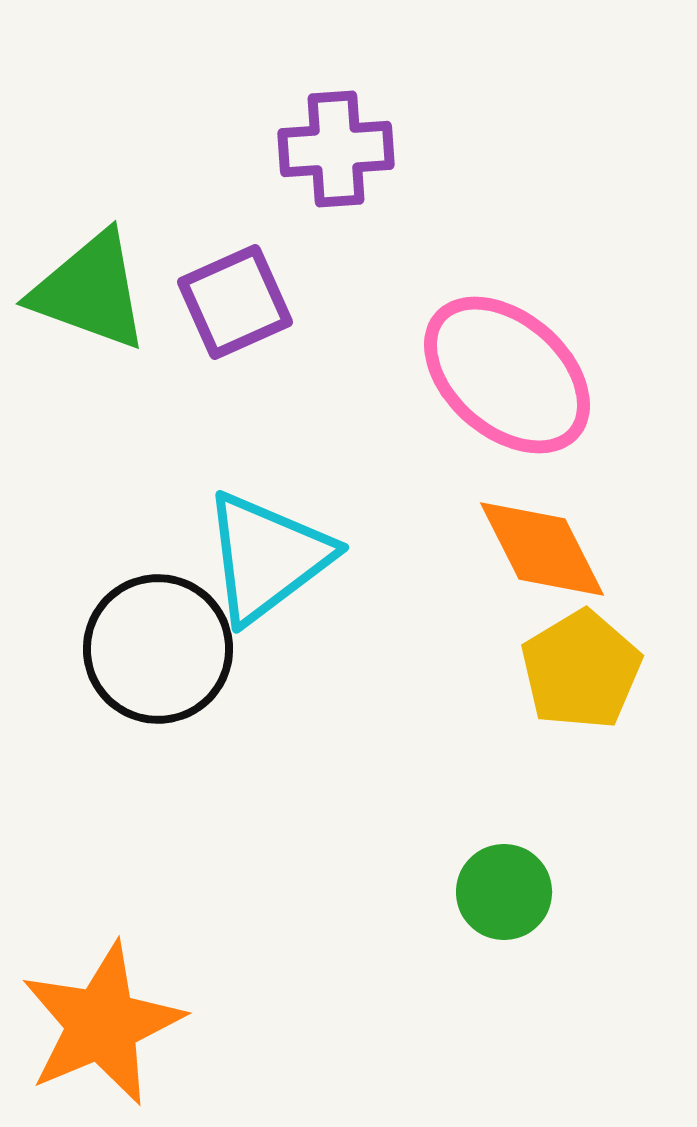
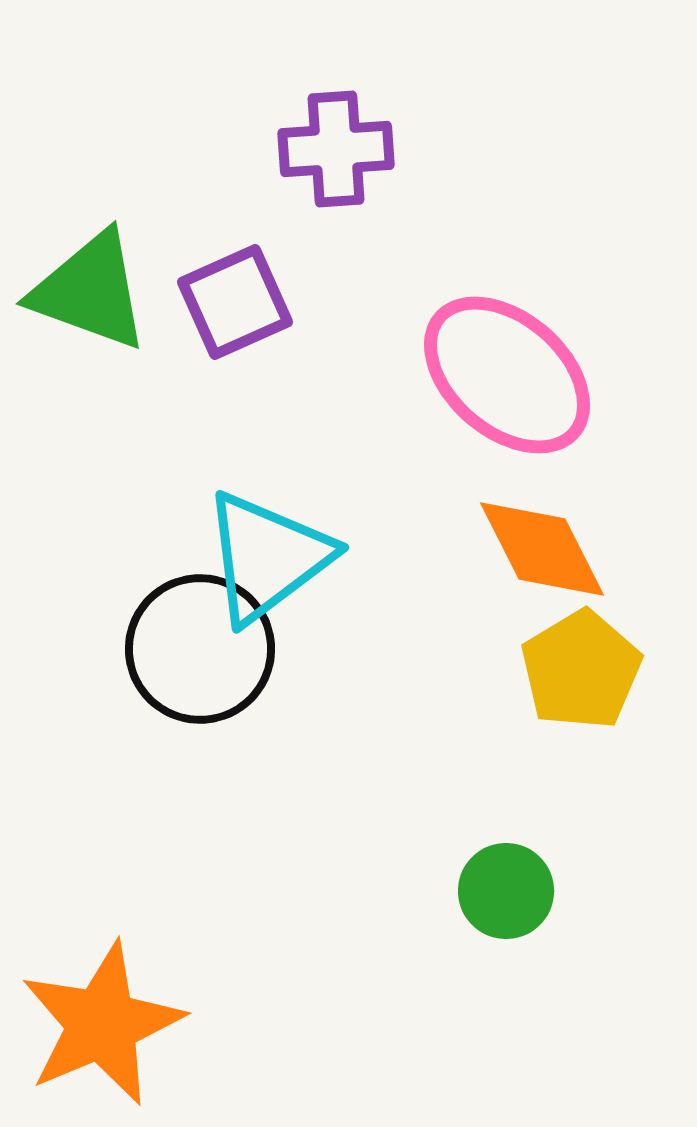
black circle: moved 42 px right
green circle: moved 2 px right, 1 px up
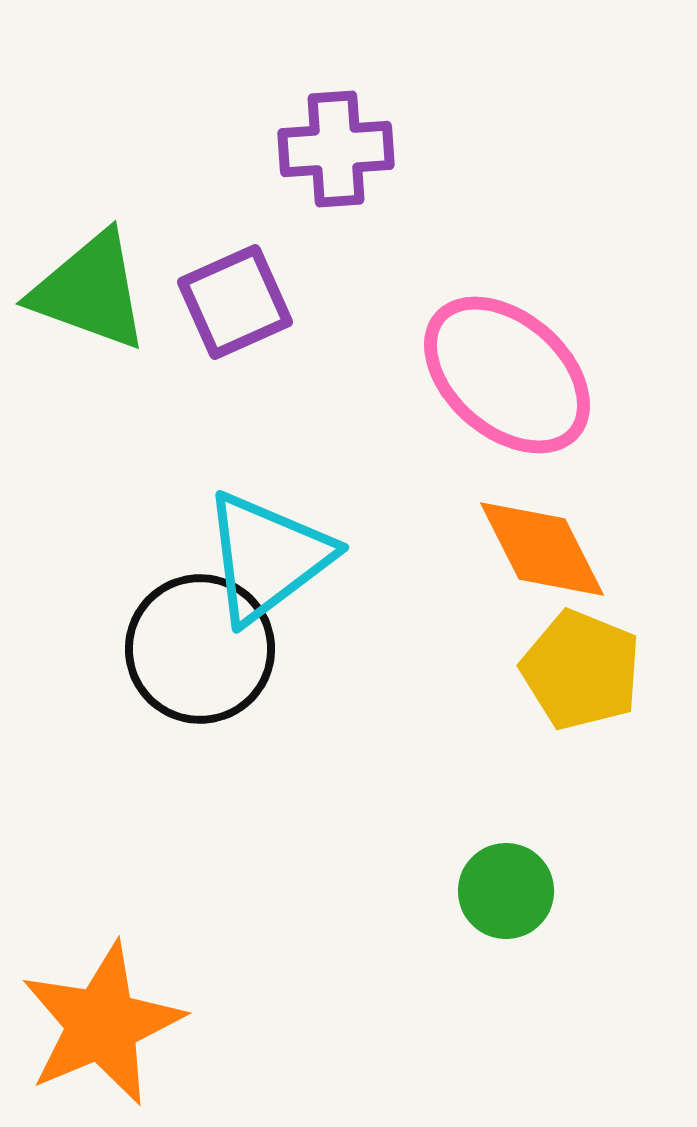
yellow pentagon: rotated 19 degrees counterclockwise
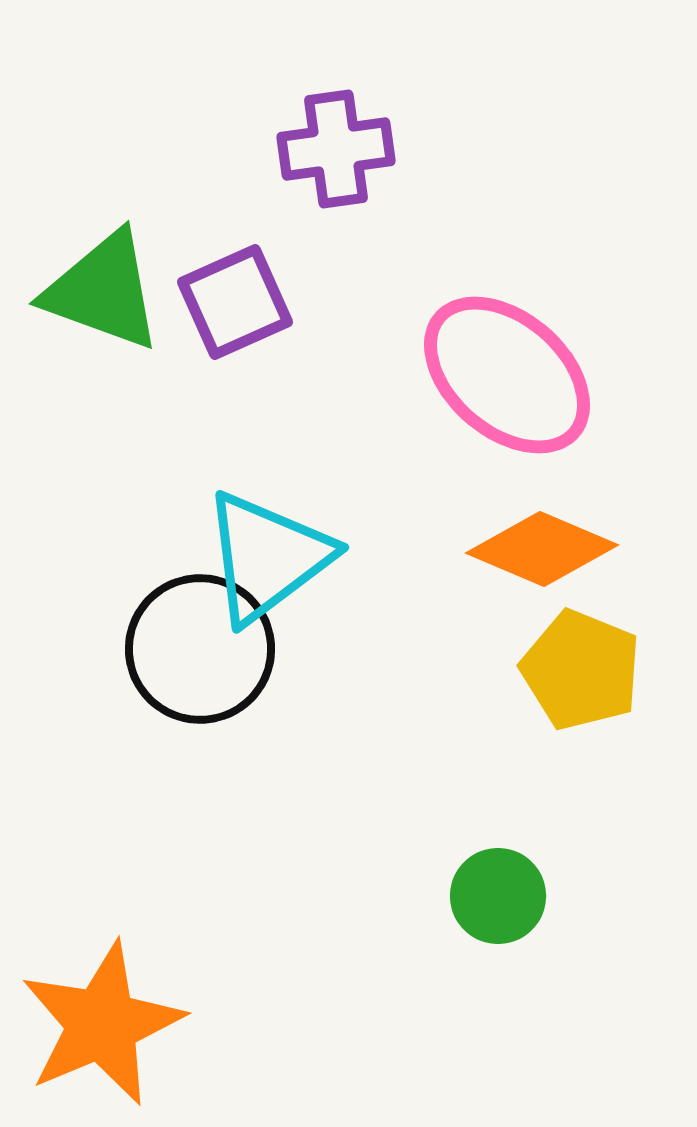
purple cross: rotated 4 degrees counterclockwise
green triangle: moved 13 px right
orange diamond: rotated 40 degrees counterclockwise
green circle: moved 8 px left, 5 px down
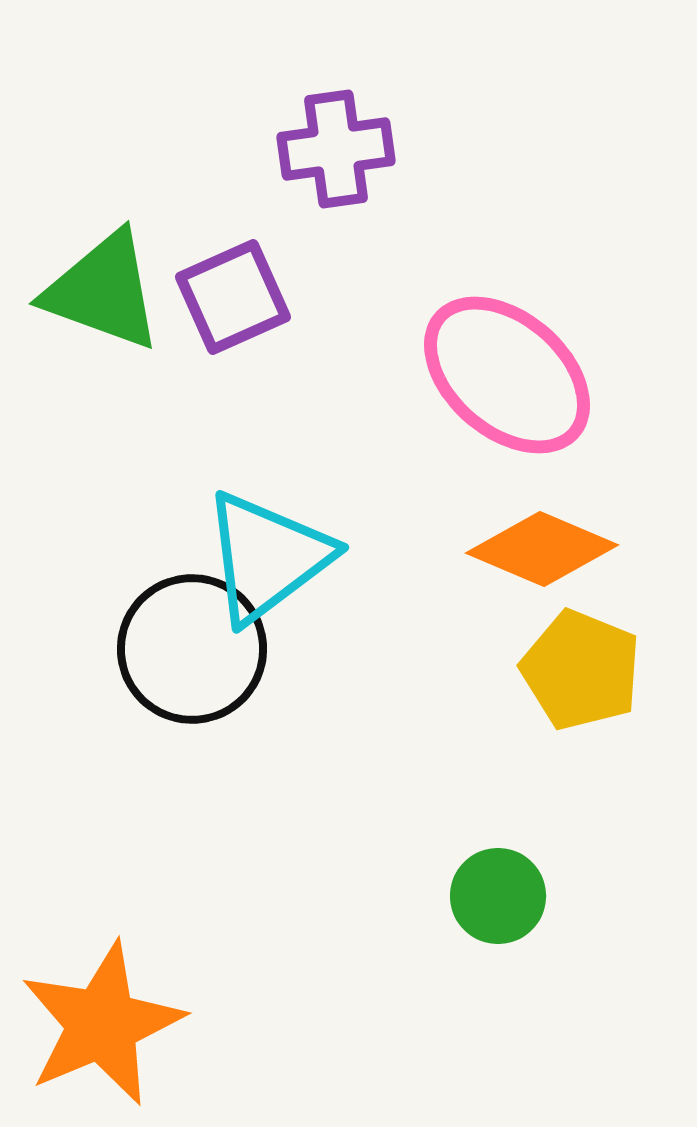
purple square: moved 2 px left, 5 px up
black circle: moved 8 px left
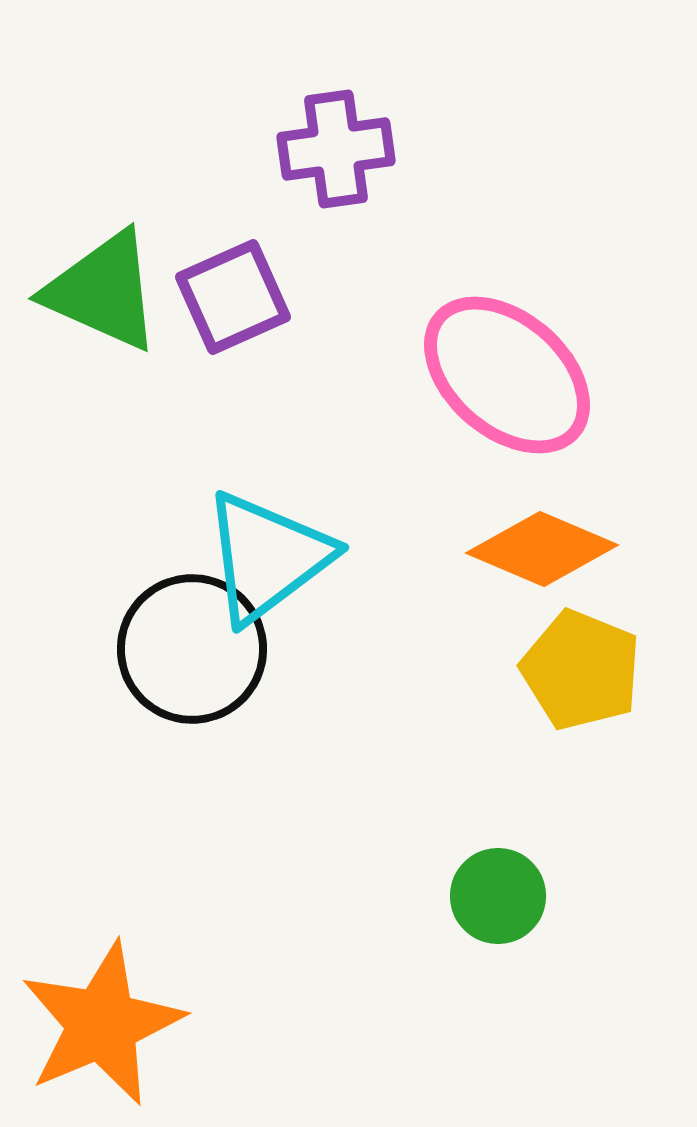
green triangle: rotated 4 degrees clockwise
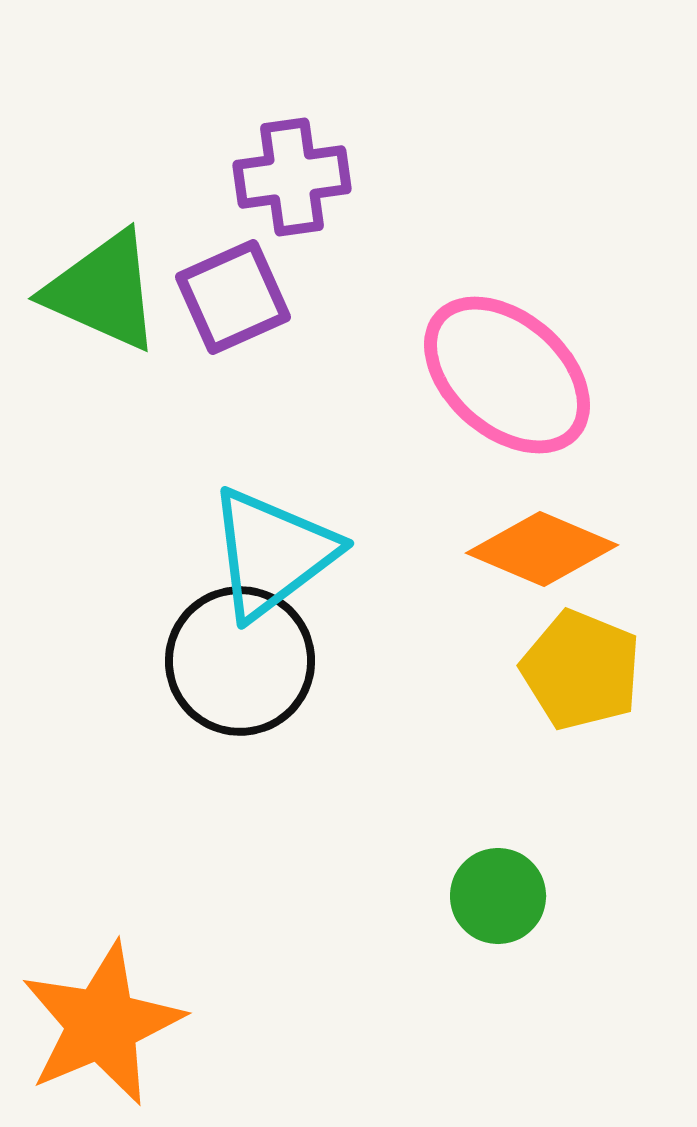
purple cross: moved 44 px left, 28 px down
cyan triangle: moved 5 px right, 4 px up
black circle: moved 48 px right, 12 px down
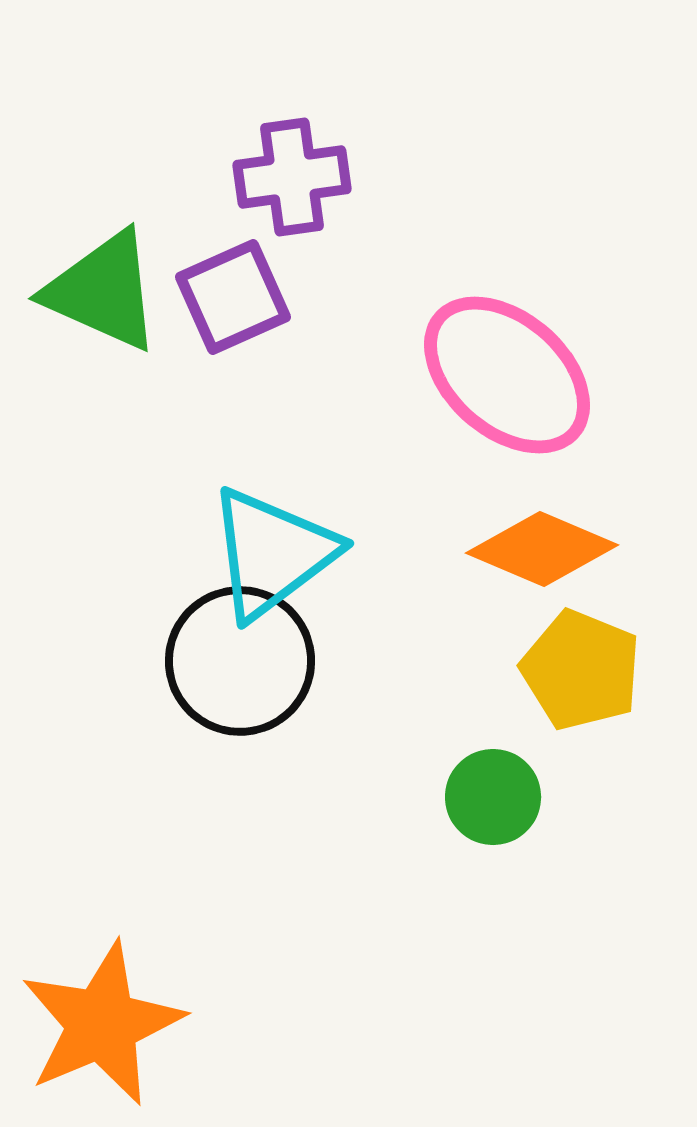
green circle: moved 5 px left, 99 px up
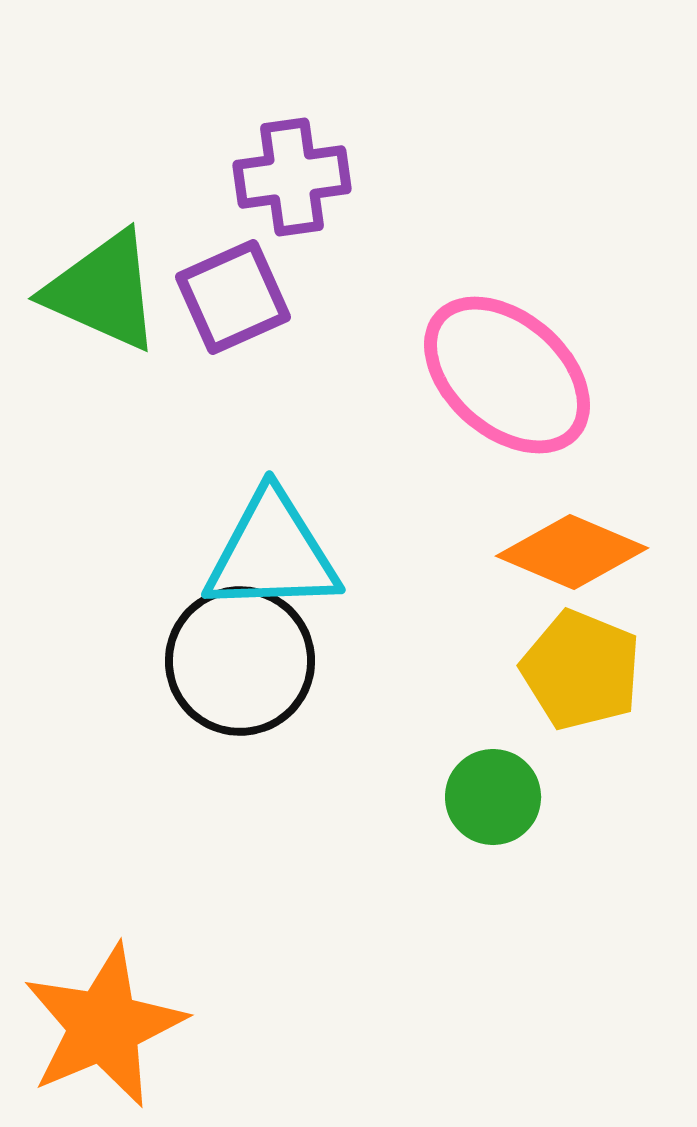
orange diamond: moved 30 px right, 3 px down
cyan triangle: rotated 35 degrees clockwise
orange star: moved 2 px right, 2 px down
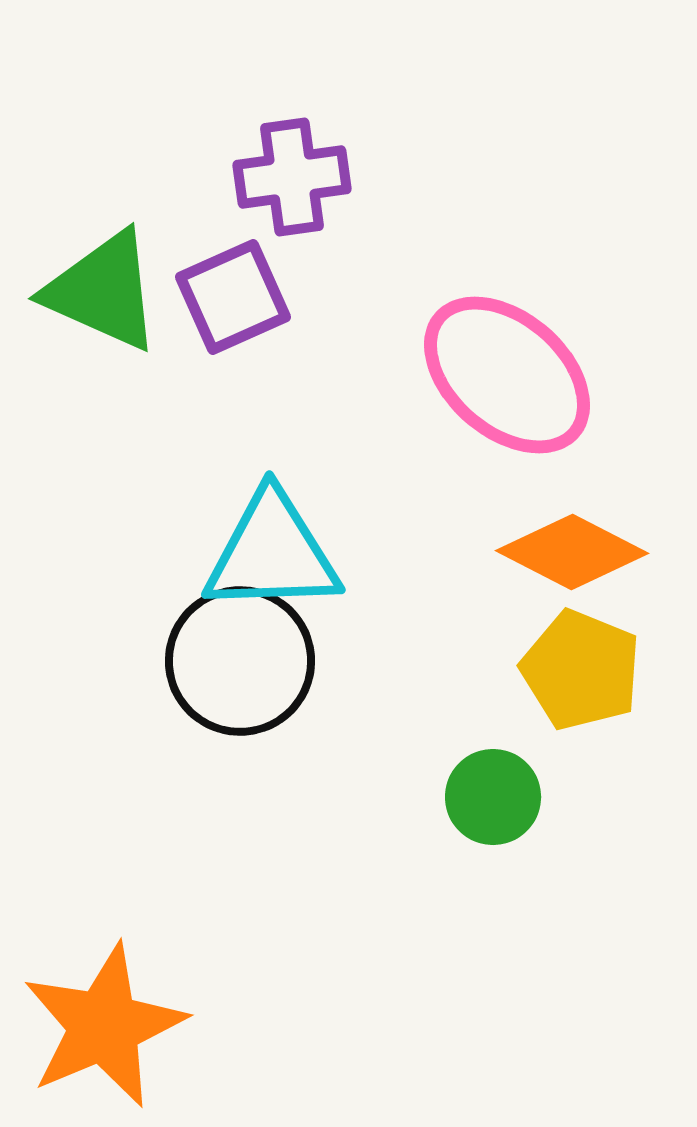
orange diamond: rotated 4 degrees clockwise
